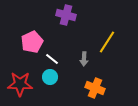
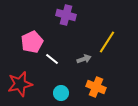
gray arrow: rotated 112 degrees counterclockwise
cyan circle: moved 11 px right, 16 px down
red star: rotated 15 degrees counterclockwise
orange cross: moved 1 px right, 1 px up
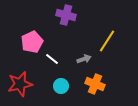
yellow line: moved 1 px up
orange cross: moved 1 px left, 3 px up
cyan circle: moved 7 px up
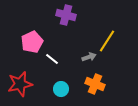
gray arrow: moved 5 px right, 2 px up
cyan circle: moved 3 px down
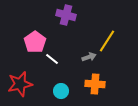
pink pentagon: moved 3 px right; rotated 10 degrees counterclockwise
orange cross: rotated 18 degrees counterclockwise
cyan circle: moved 2 px down
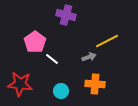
yellow line: rotated 30 degrees clockwise
red star: rotated 20 degrees clockwise
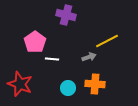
white line: rotated 32 degrees counterclockwise
red star: rotated 15 degrees clockwise
cyan circle: moved 7 px right, 3 px up
